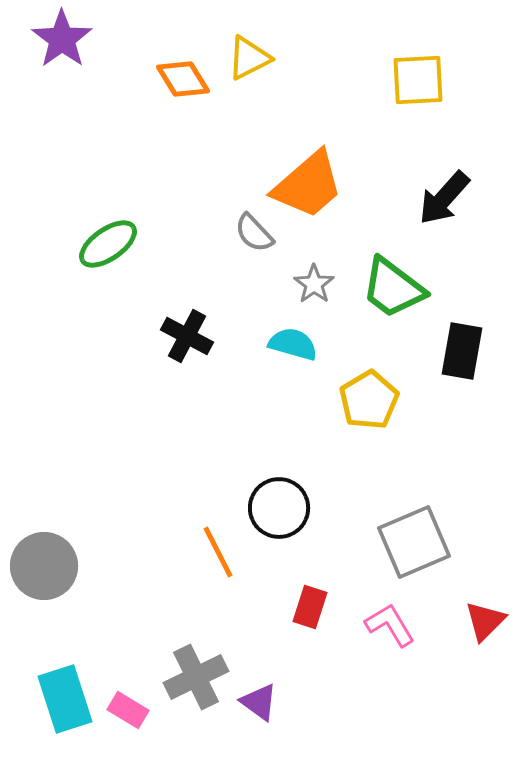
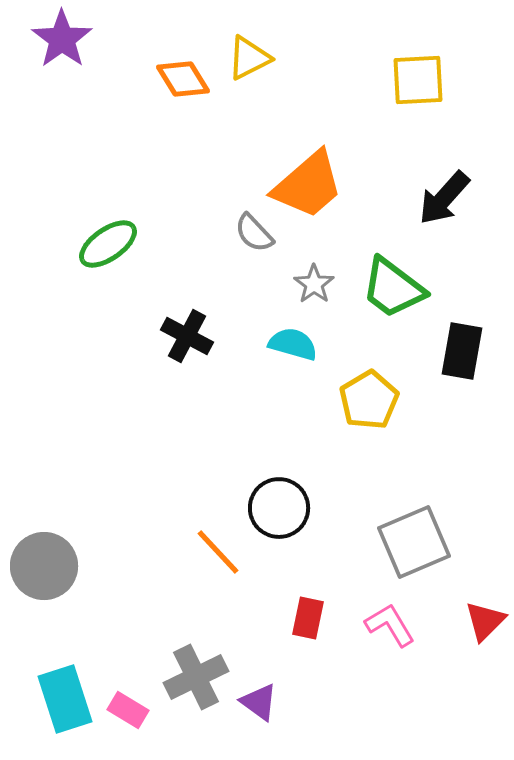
orange line: rotated 16 degrees counterclockwise
red rectangle: moved 2 px left, 11 px down; rotated 6 degrees counterclockwise
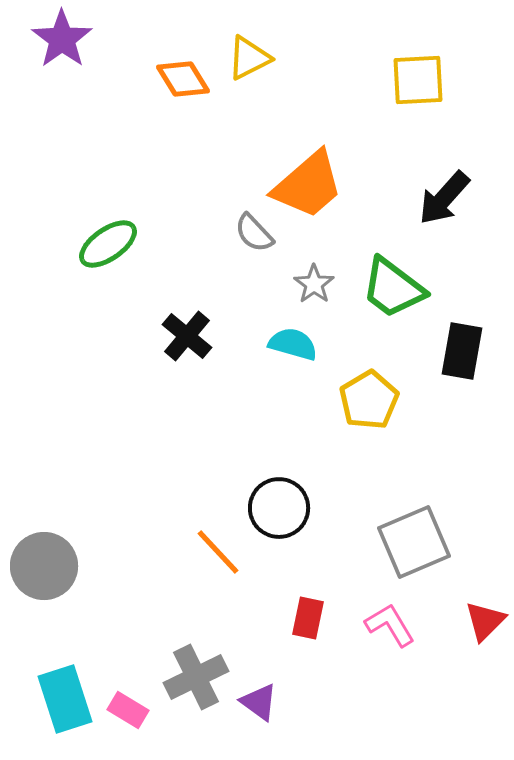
black cross: rotated 12 degrees clockwise
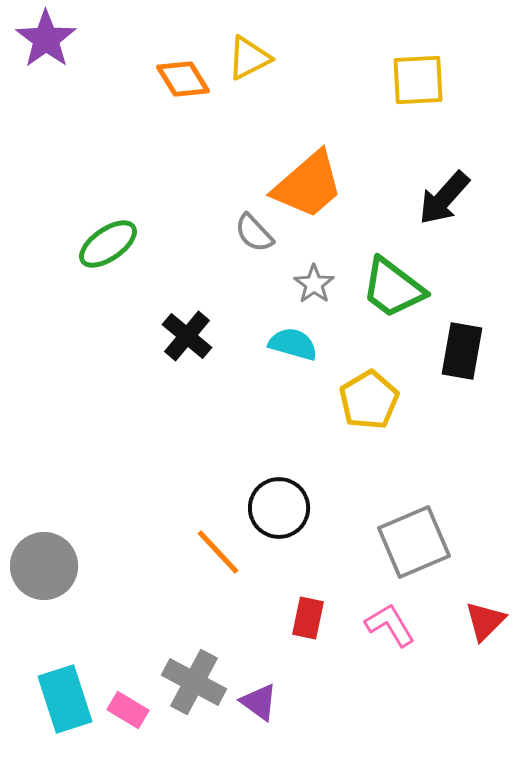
purple star: moved 16 px left
gray cross: moved 2 px left, 5 px down; rotated 36 degrees counterclockwise
